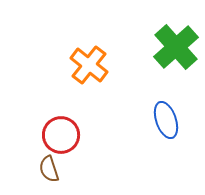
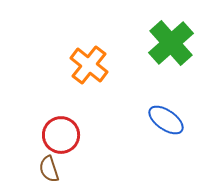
green cross: moved 5 px left, 4 px up
blue ellipse: rotated 36 degrees counterclockwise
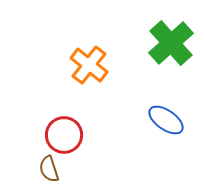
red circle: moved 3 px right
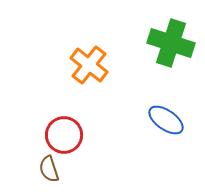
green cross: rotated 30 degrees counterclockwise
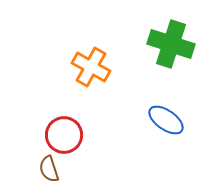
green cross: moved 1 px down
orange cross: moved 2 px right, 2 px down; rotated 9 degrees counterclockwise
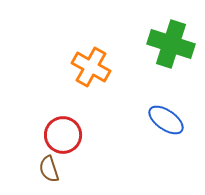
red circle: moved 1 px left
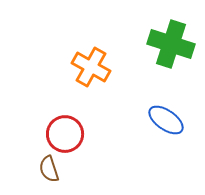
red circle: moved 2 px right, 1 px up
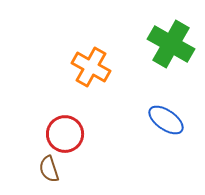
green cross: rotated 12 degrees clockwise
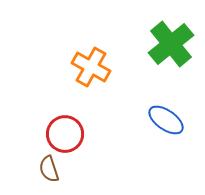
green cross: rotated 21 degrees clockwise
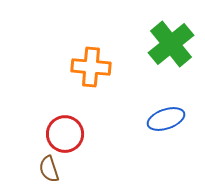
orange cross: rotated 24 degrees counterclockwise
blue ellipse: moved 1 px up; rotated 54 degrees counterclockwise
